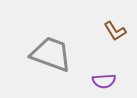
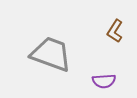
brown L-shape: rotated 65 degrees clockwise
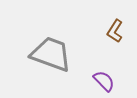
purple semicircle: rotated 130 degrees counterclockwise
